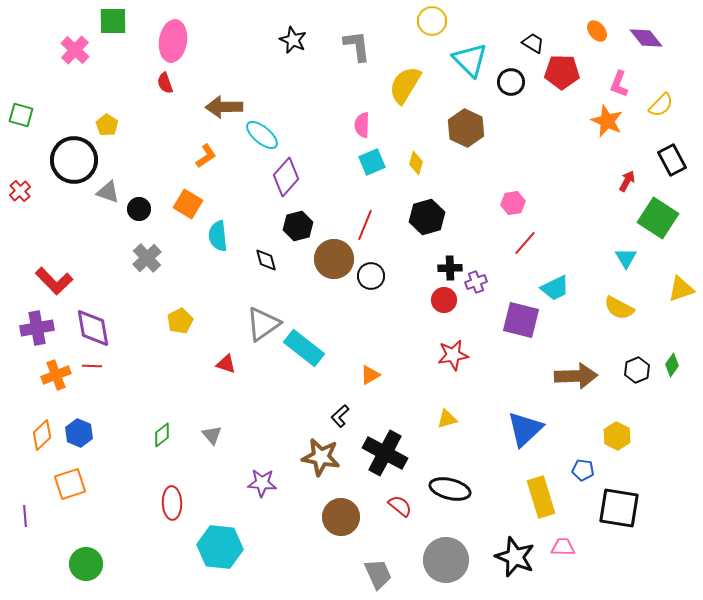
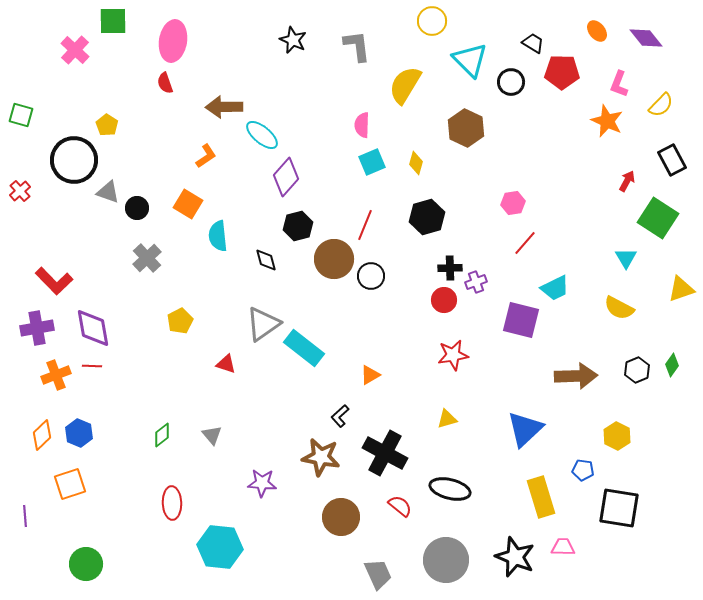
black circle at (139, 209): moved 2 px left, 1 px up
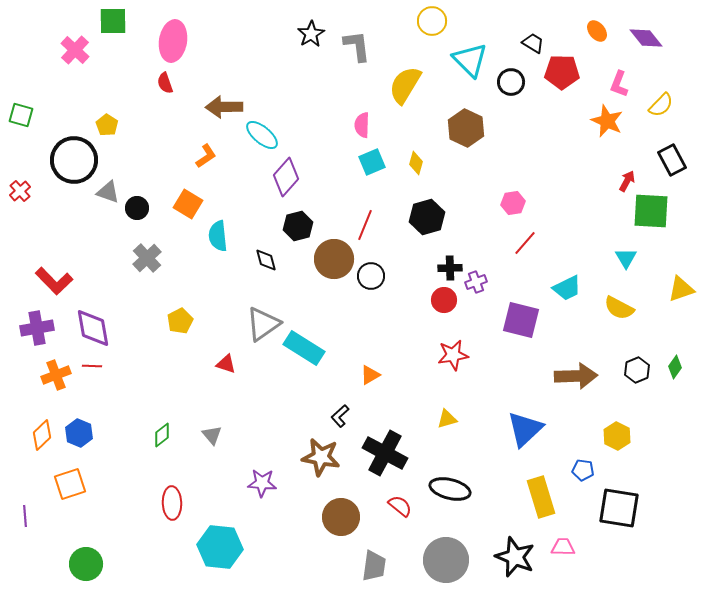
black star at (293, 40): moved 18 px right, 6 px up; rotated 16 degrees clockwise
green square at (658, 218): moved 7 px left, 7 px up; rotated 30 degrees counterclockwise
cyan trapezoid at (555, 288): moved 12 px right
cyan rectangle at (304, 348): rotated 6 degrees counterclockwise
green diamond at (672, 365): moved 3 px right, 2 px down
gray trapezoid at (378, 574): moved 4 px left, 8 px up; rotated 32 degrees clockwise
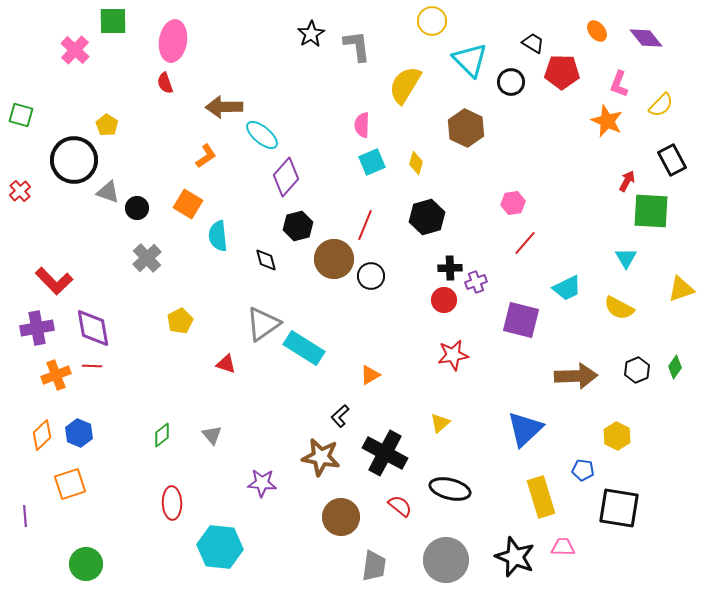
yellow triangle at (447, 419): moved 7 px left, 4 px down; rotated 25 degrees counterclockwise
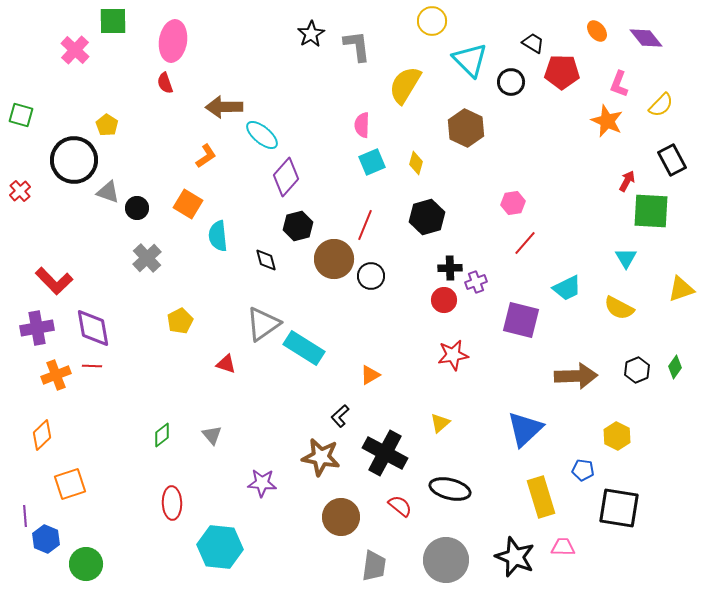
blue hexagon at (79, 433): moved 33 px left, 106 px down
